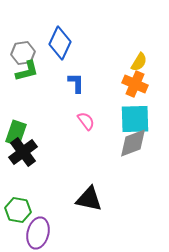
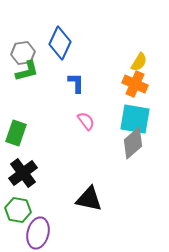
cyan square: rotated 12 degrees clockwise
gray diamond: rotated 20 degrees counterclockwise
black cross: moved 21 px down
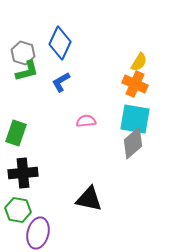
gray hexagon: rotated 25 degrees clockwise
blue L-shape: moved 15 px left, 1 px up; rotated 120 degrees counterclockwise
pink semicircle: rotated 60 degrees counterclockwise
black cross: rotated 32 degrees clockwise
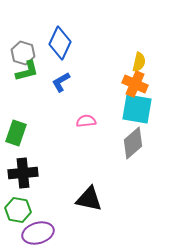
yellow semicircle: rotated 18 degrees counterclockwise
cyan square: moved 2 px right, 10 px up
purple ellipse: rotated 60 degrees clockwise
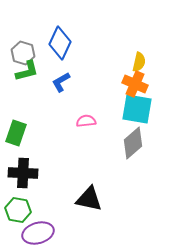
black cross: rotated 8 degrees clockwise
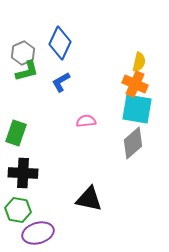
gray hexagon: rotated 20 degrees clockwise
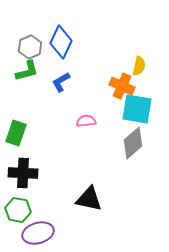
blue diamond: moved 1 px right, 1 px up
gray hexagon: moved 7 px right, 6 px up
yellow semicircle: moved 4 px down
orange cross: moved 13 px left, 2 px down
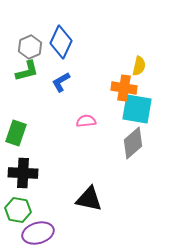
orange cross: moved 2 px right, 2 px down; rotated 15 degrees counterclockwise
